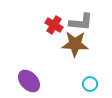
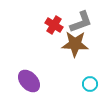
gray L-shape: rotated 25 degrees counterclockwise
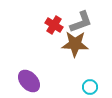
cyan circle: moved 3 px down
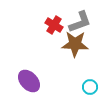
gray L-shape: moved 1 px left
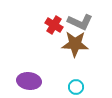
gray L-shape: rotated 45 degrees clockwise
purple ellipse: rotated 40 degrees counterclockwise
cyan circle: moved 14 px left
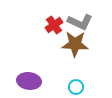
red cross: rotated 24 degrees clockwise
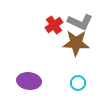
brown star: moved 1 px right, 1 px up
cyan circle: moved 2 px right, 4 px up
